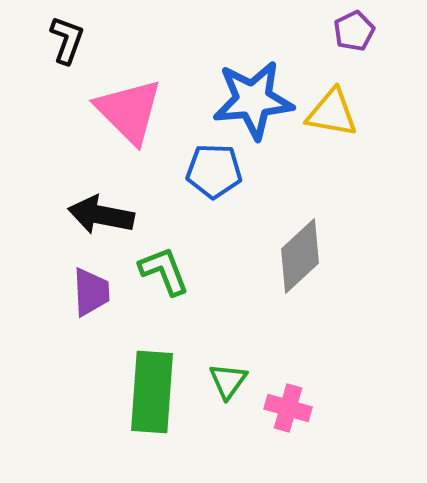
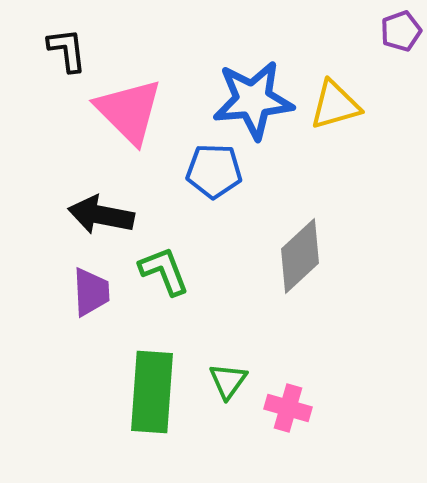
purple pentagon: moved 47 px right; rotated 6 degrees clockwise
black L-shape: moved 10 px down; rotated 27 degrees counterclockwise
yellow triangle: moved 3 px right, 8 px up; rotated 26 degrees counterclockwise
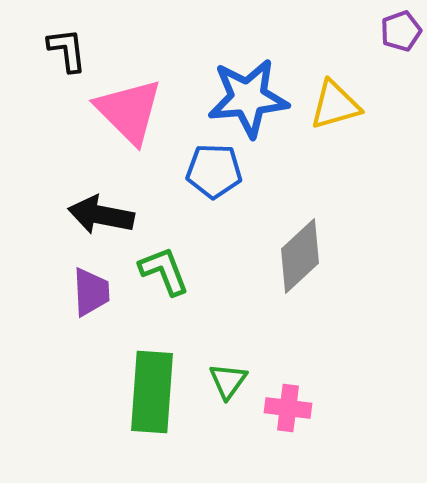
blue star: moved 5 px left, 2 px up
pink cross: rotated 9 degrees counterclockwise
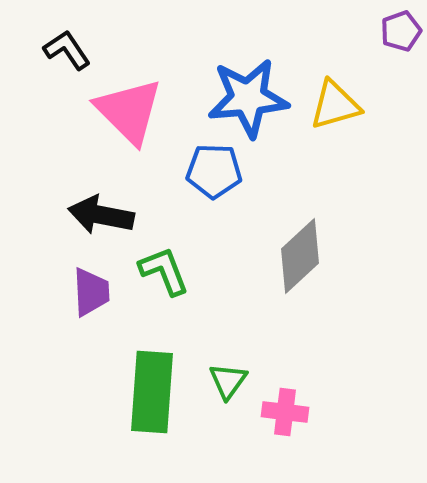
black L-shape: rotated 27 degrees counterclockwise
pink cross: moved 3 px left, 4 px down
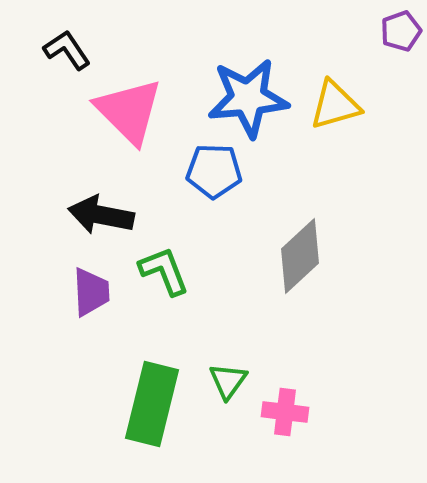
green rectangle: moved 12 px down; rotated 10 degrees clockwise
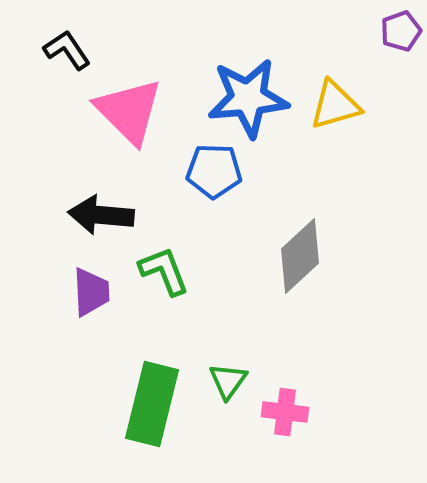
black arrow: rotated 6 degrees counterclockwise
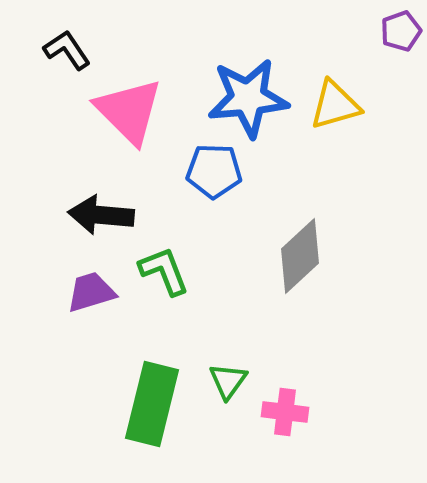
purple trapezoid: rotated 104 degrees counterclockwise
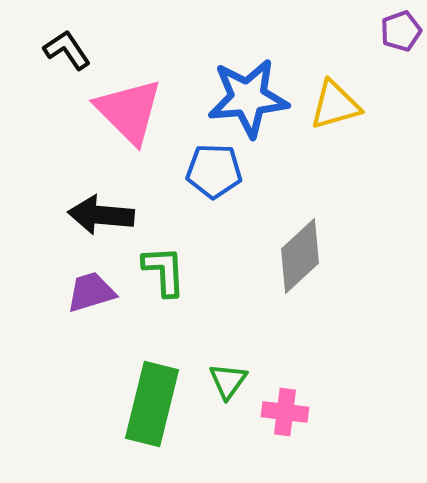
green L-shape: rotated 18 degrees clockwise
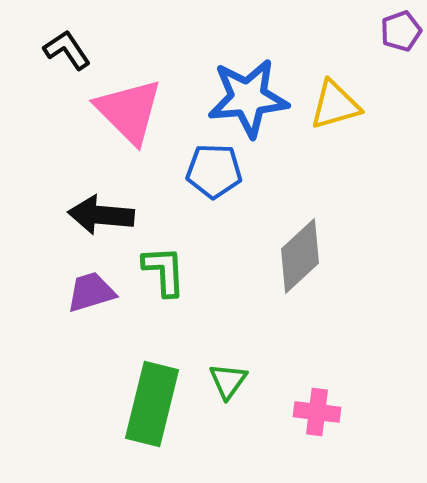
pink cross: moved 32 px right
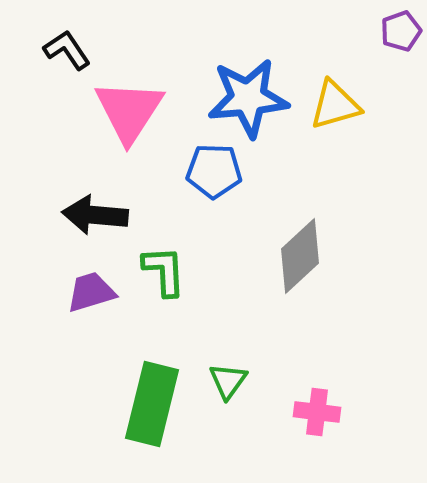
pink triangle: rotated 18 degrees clockwise
black arrow: moved 6 px left
